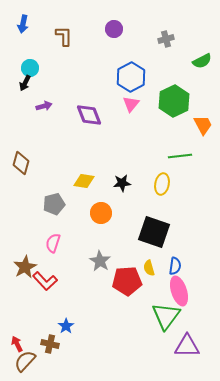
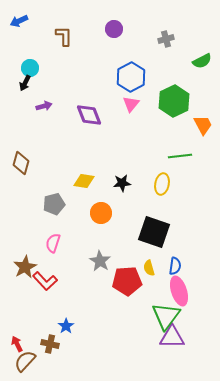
blue arrow: moved 4 px left, 3 px up; rotated 54 degrees clockwise
purple triangle: moved 15 px left, 9 px up
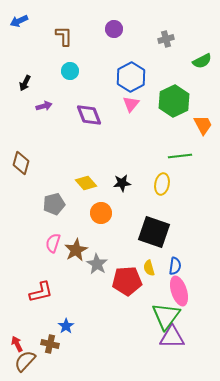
cyan circle: moved 40 px right, 3 px down
yellow diamond: moved 2 px right, 2 px down; rotated 40 degrees clockwise
gray star: moved 3 px left, 3 px down
brown star: moved 51 px right, 17 px up
red L-shape: moved 4 px left, 11 px down; rotated 60 degrees counterclockwise
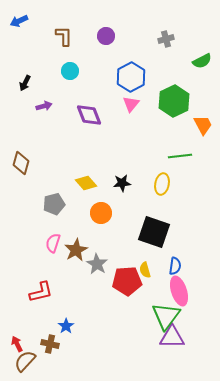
purple circle: moved 8 px left, 7 px down
yellow semicircle: moved 4 px left, 2 px down
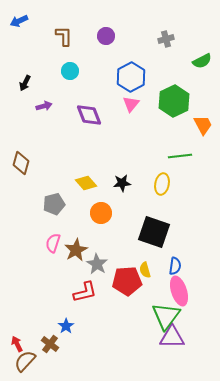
red L-shape: moved 44 px right
brown cross: rotated 24 degrees clockwise
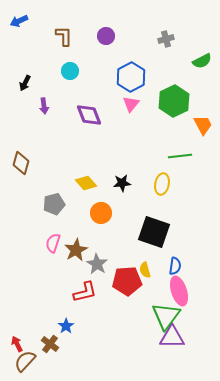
purple arrow: rotated 98 degrees clockwise
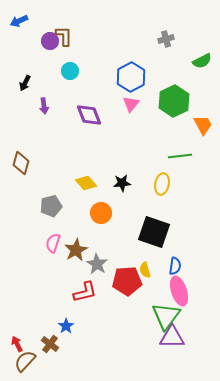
purple circle: moved 56 px left, 5 px down
gray pentagon: moved 3 px left, 2 px down
